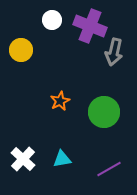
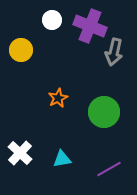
orange star: moved 2 px left, 3 px up
white cross: moved 3 px left, 6 px up
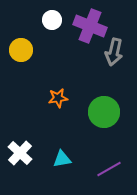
orange star: rotated 18 degrees clockwise
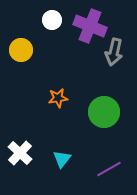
cyan triangle: rotated 42 degrees counterclockwise
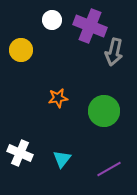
green circle: moved 1 px up
white cross: rotated 20 degrees counterclockwise
